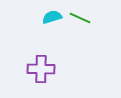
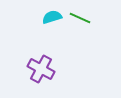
purple cross: rotated 28 degrees clockwise
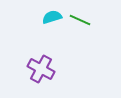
green line: moved 2 px down
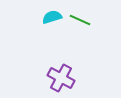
purple cross: moved 20 px right, 9 px down
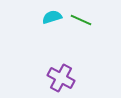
green line: moved 1 px right
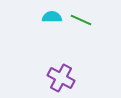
cyan semicircle: rotated 18 degrees clockwise
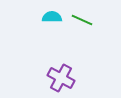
green line: moved 1 px right
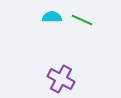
purple cross: moved 1 px down
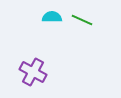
purple cross: moved 28 px left, 7 px up
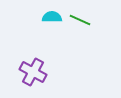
green line: moved 2 px left
